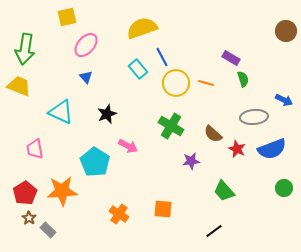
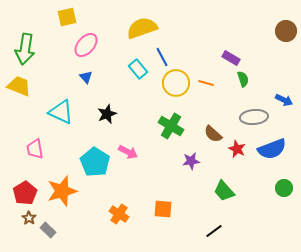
pink arrow: moved 6 px down
orange star: rotated 12 degrees counterclockwise
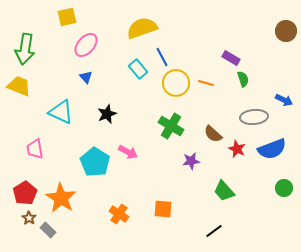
orange star: moved 1 px left, 7 px down; rotated 24 degrees counterclockwise
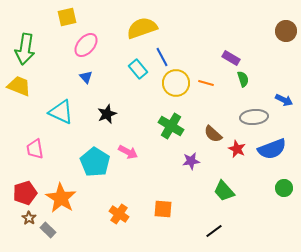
red pentagon: rotated 15 degrees clockwise
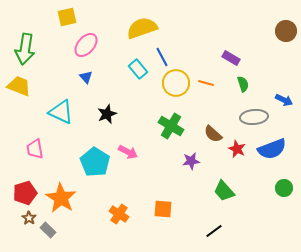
green semicircle: moved 5 px down
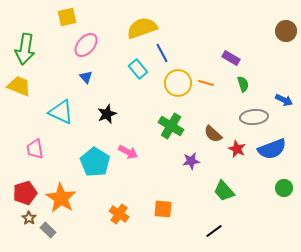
blue line: moved 4 px up
yellow circle: moved 2 px right
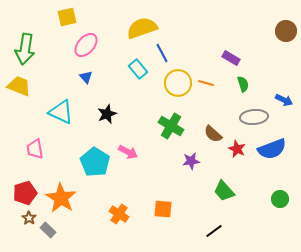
green circle: moved 4 px left, 11 px down
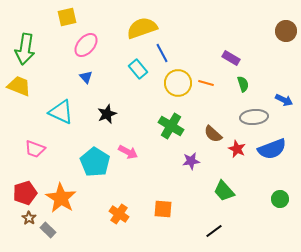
pink trapezoid: rotated 60 degrees counterclockwise
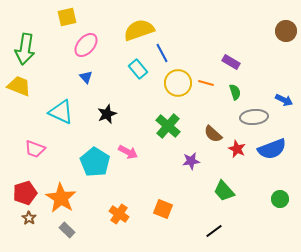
yellow semicircle: moved 3 px left, 2 px down
purple rectangle: moved 4 px down
green semicircle: moved 8 px left, 8 px down
green cross: moved 3 px left; rotated 10 degrees clockwise
orange square: rotated 18 degrees clockwise
gray rectangle: moved 19 px right
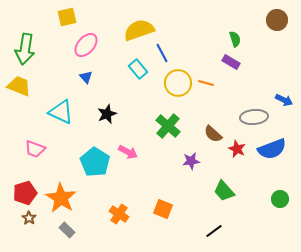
brown circle: moved 9 px left, 11 px up
green semicircle: moved 53 px up
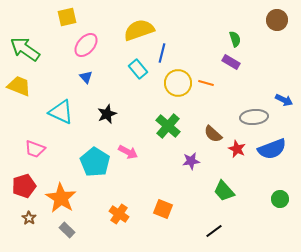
green arrow: rotated 116 degrees clockwise
blue line: rotated 42 degrees clockwise
red pentagon: moved 1 px left, 7 px up
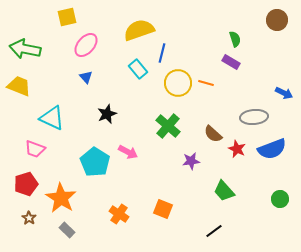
green arrow: rotated 24 degrees counterclockwise
blue arrow: moved 7 px up
cyan triangle: moved 9 px left, 6 px down
red pentagon: moved 2 px right, 2 px up
